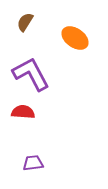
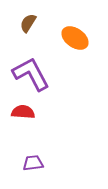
brown semicircle: moved 3 px right, 1 px down
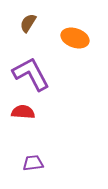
orange ellipse: rotated 16 degrees counterclockwise
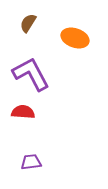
purple trapezoid: moved 2 px left, 1 px up
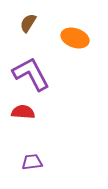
purple trapezoid: moved 1 px right
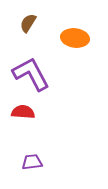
orange ellipse: rotated 12 degrees counterclockwise
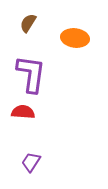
purple L-shape: rotated 36 degrees clockwise
purple trapezoid: moved 1 px left; rotated 50 degrees counterclockwise
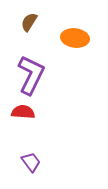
brown semicircle: moved 1 px right, 1 px up
purple L-shape: moved 1 px down; rotated 18 degrees clockwise
purple trapezoid: rotated 110 degrees clockwise
